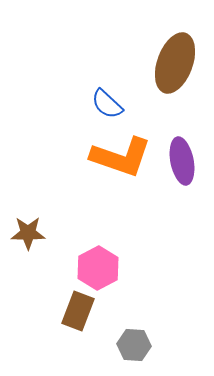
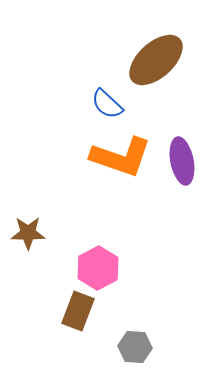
brown ellipse: moved 19 px left, 3 px up; rotated 28 degrees clockwise
gray hexagon: moved 1 px right, 2 px down
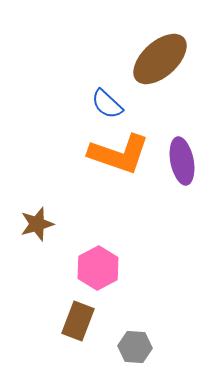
brown ellipse: moved 4 px right, 1 px up
orange L-shape: moved 2 px left, 3 px up
brown star: moved 9 px right, 9 px up; rotated 16 degrees counterclockwise
brown rectangle: moved 10 px down
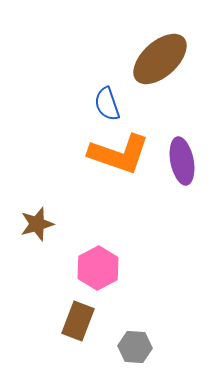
blue semicircle: rotated 28 degrees clockwise
